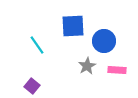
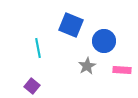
blue square: moved 2 px left, 1 px up; rotated 25 degrees clockwise
cyan line: moved 1 px right, 3 px down; rotated 24 degrees clockwise
pink rectangle: moved 5 px right
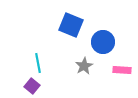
blue circle: moved 1 px left, 1 px down
cyan line: moved 15 px down
gray star: moved 3 px left
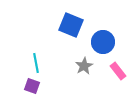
cyan line: moved 2 px left
pink rectangle: moved 4 px left, 1 px down; rotated 48 degrees clockwise
purple square: rotated 21 degrees counterclockwise
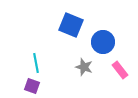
gray star: moved 1 px down; rotated 24 degrees counterclockwise
pink rectangle: moved 2 px right, 1 px up
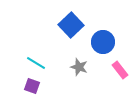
blue square: rotated 25 degrees clockwise
cyan line: rotated 48 degrees counterclockwise
gray star: moved 5 px left
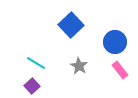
blue circle: moved 12 px right
gray star: moved 1 px up; rotated 12 degrees clockwise
purple square: rotated 28 degrees clockwise
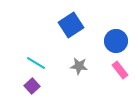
blue square: rotated 10 degrees clockwise
blue circle: moved 1 px right, 1 px up
gray star: rotated 24 degrees counterclockwise
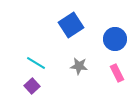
blue circle: moved 1 px left, 2 px up
pink rectangle: moved 3 px left, 3 px down; rotated 12 degrees clockwise
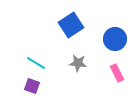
gray star: moved 1 px left, 3 px up
purple square: rotated 28 degrees counterclockwise
